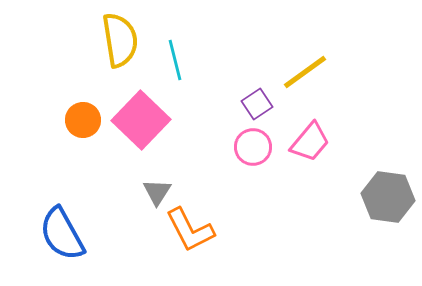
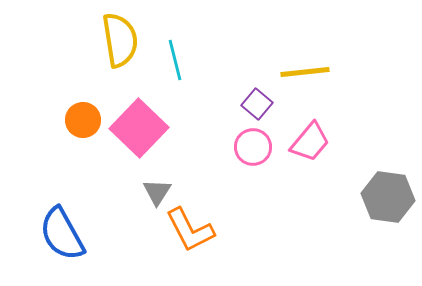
yellow line: rotated 30 degrees clockwise
purple square: rotated 16 degrees counterclockwise
pink square: moved 2 px left, 8 px down
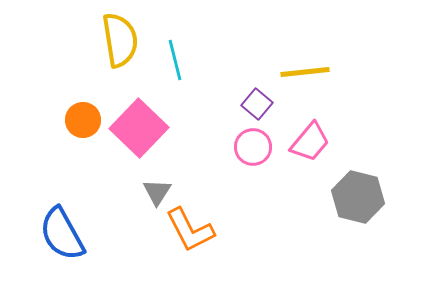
gray hexagon: moved 30 px left; rotated 6 degrees clockwise
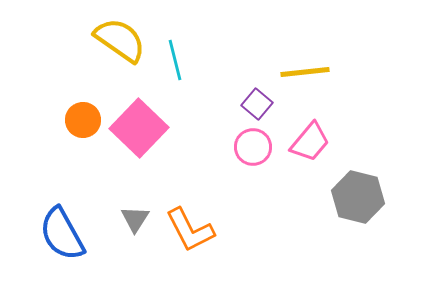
yellow semicircle: rotated 46 degrees counterclockwise
gray triangle: moved 22 px left, 27 px down
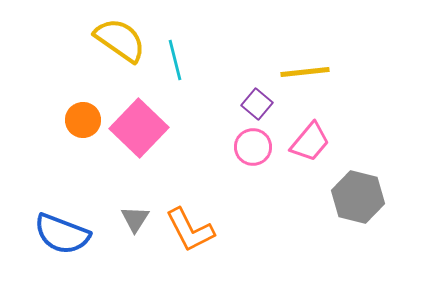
blue semicircle: rotated 40 degrees counterclockwise
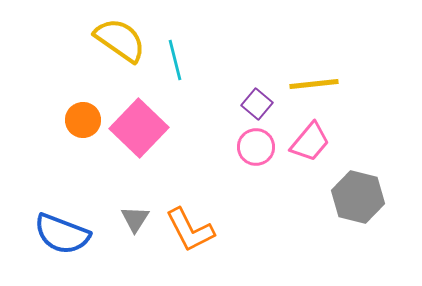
yellow line: moved 9 px right, 12 px down
pink circle: moved 3 px right
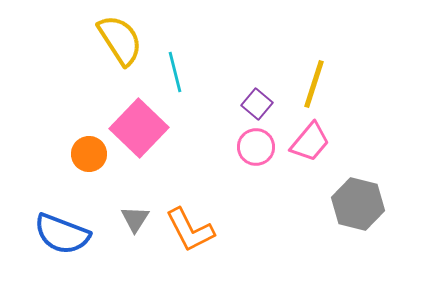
yellow semicircle: rotated 22 degrees clockwise
cyan line: moved 12 px down
yellow line: rotated 66 degrees counterclockwise
orange circle: moved 6 px right, 34 px down
gray hexagon: moved 7 px down
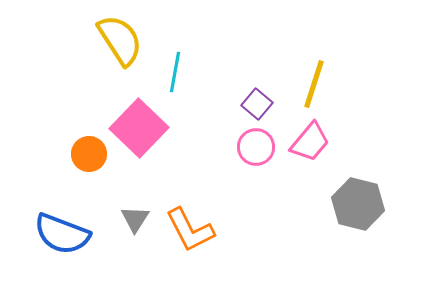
cyan line: rotated 24 degrees clockwise
